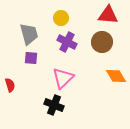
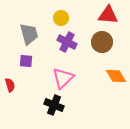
purple square: moved 5 px left, 3 px down
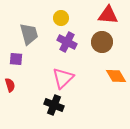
purple square: moved 10 px left, 2 px up
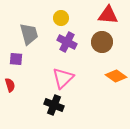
orange diamond: rotated 25 degrees counterclockwise
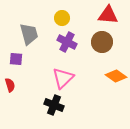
yellow circle: moved 1 px right
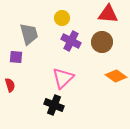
red triangle: moved 1 px up
purple cross: moved 4 px right, 1 px up
purple square: moved 2 px up
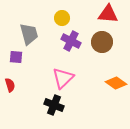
orange diamond: moved 7 px down
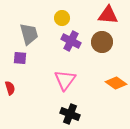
red triangle: moved 1 px down
purple square: moved 4 px right, 1 px down
pink triangle: moved 2 px right, 2 px down; rotated 10 degrees counterclockwise
red semicircle: moved 3 px down
black cross: moved 16 px right, 9 px down
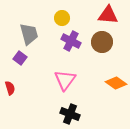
purple square: rotated 32 degrees clockwise
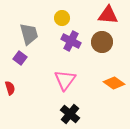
orange diamond: moved 2 px left
black cross: rotated 18 degrees clockwise
